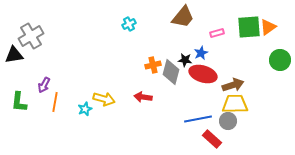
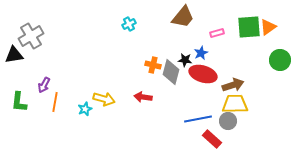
orange cross: rotated 28 degrees clockwise
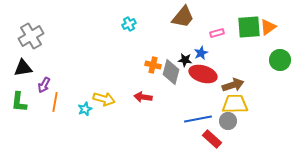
black triangle: moved 9 px right, 13 px down
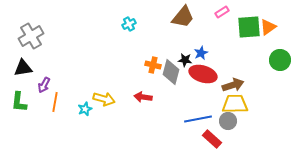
pink rectangle: moved 5 px right, 21 px up; rotated 16 degrees counterclockwise
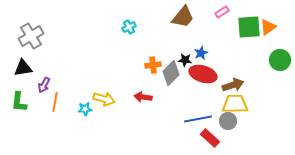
cyan cross: moved 3 px down
orange cross: rotated 21 degrees counterclockwise
gray diamond: moved 1 px down; rotated 30 degrees clockwise
cyan star: rotated 16 degrees clockwise
red rectangle: moved 2 px left, 1 px up
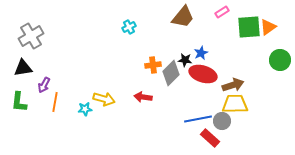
gray circle: moved 6 px left
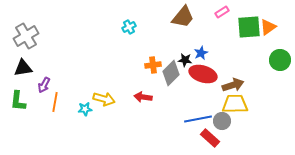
gray cross: moved 5 px left
green L-shape: moved 1 px left, 1 px up
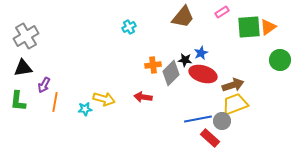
yellow trapezoid: rotated 20 degrees counterclockwise
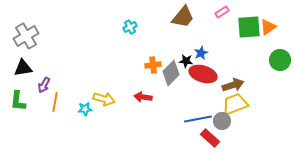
cyan cross: moved 1 px right
black star: moved 1 px right, 1 px down
